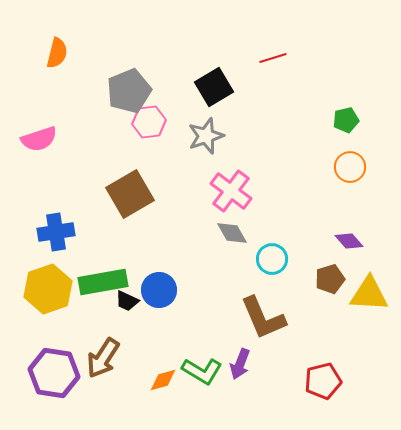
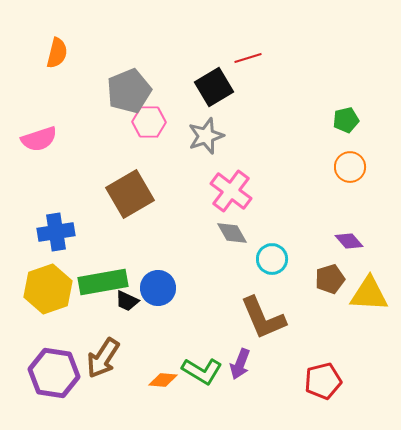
red line: moved 25 px left
pink hexagon: rotated 8 degrees clockwise
blue circle: moved 1 px left, 2 px up
orange diamond: rotated 20 degrees clockwise
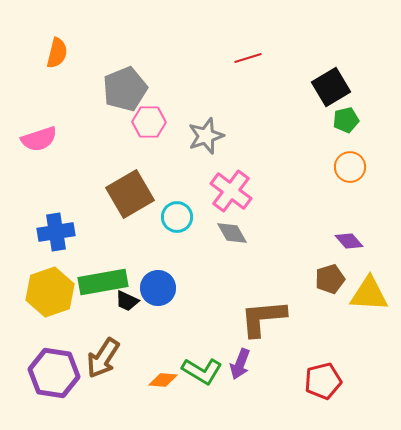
black square: moved 117 px right
gray pentagon: moved 4 px left, 2 px up
cyan circle: moved 95 px left, 42 px up
yellow hexagon: moved 2 px right, 3 px down
brown L-shape: rotated 108 degrees clockwise
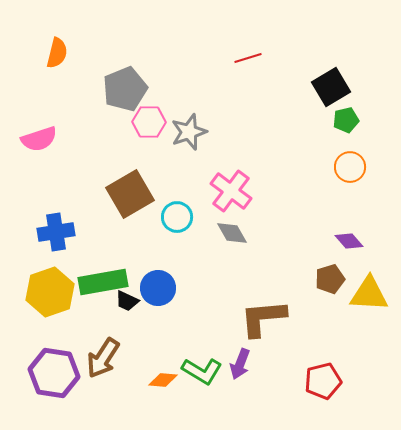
gray star: moved 17 px left, 4 px up
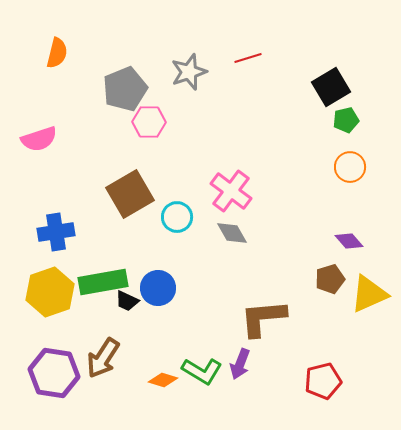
gray star: moved 60 px up
yellow triangle: rotated 27 degrees counterclockwise
orange diamond: rotated 12 degrees clockwise
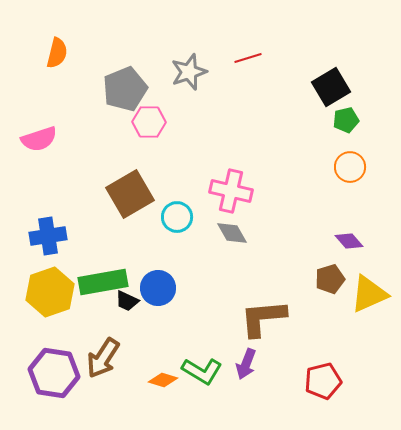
pink cross: rotated 24 degrees counterclockwise
blue cross: moved 8 px left, 4 px down
purple arrow: moved 6 px right
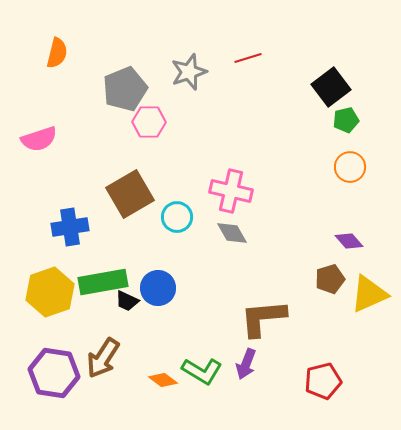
black square: rotated 6 degrees counterclockwise
blue cross: moved 22 px right, 9 px up
orange diamond: rotated 20 degrees clockwise
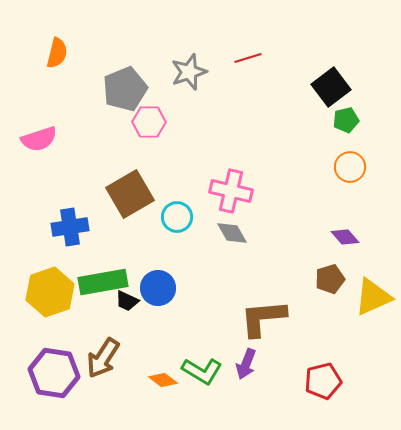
purple diamond: moved 4 px left, 4 px up
yellow triangle: moved 4 px right, 3 px down
